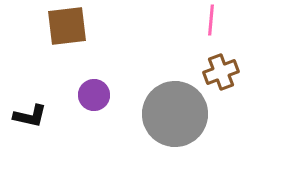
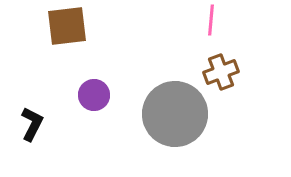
black L-shape: moved 2 px right, 8 px down; rotated 76 degrees counterclockwise
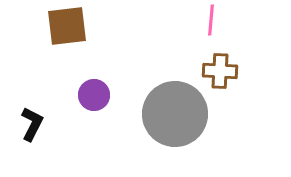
brown cross: moved 1 px left, 1 px up; rotated 24 degrees clockwise
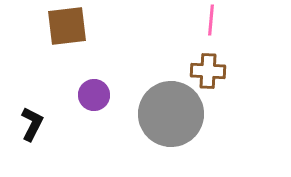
brown cross: moved 12 px left
gray circle: moved 4 px left
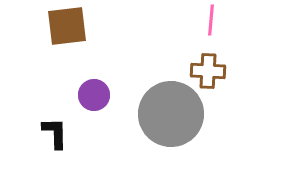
black L-shape: moved 23 px right, 9 px down; rotated 28 degrees counterclockwise
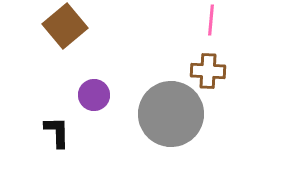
brown square: moved 2 px left; rotated 33 degrees counterclockwise
black L-shape: moved 2 px right, 1 px up
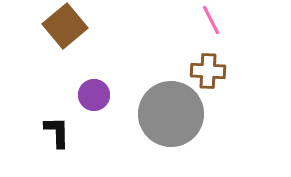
pink line: rotated 32 degrees counterclockwise
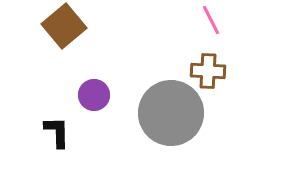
brown square: moved 1 px left
gray circle: moved 1 px up
